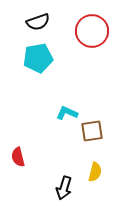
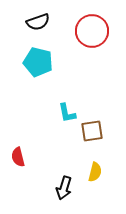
cyan pentagon: moved 4 px down; rotated 24 degrees clockwise
cyan L-shape: rotated 125 degrees counterclockwise
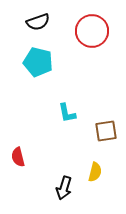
brown square: moved 14 px right
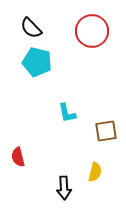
black semicircle: moved 7 px left, 6 px down; rotated 65 degrees clockwise
cyan pentagon: moved 1 px left
black arrow: rotated 20 degrees counterclockwise
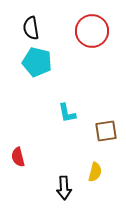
black semicircle: rotated 35 degrees clockwise
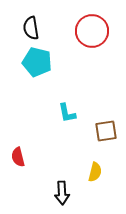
black arrow: moved 2 px left, 5 px down
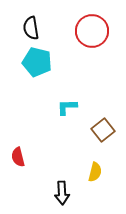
cyan L-shape: moved 6 px up; rotated 100 degrees clockwise
brown square: moved 3 px left, 1 px up; rotated 30 degrees counterclockwise
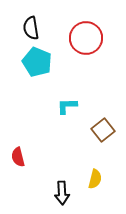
red circle: moved 6 px left, 7 px down
cyan pentagon: rotated 8 degrees clockwise
cyan L-shape: moved 1 px up
yellow semicircle: moved 7 px down
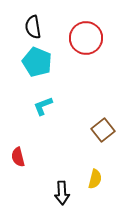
black semicircle: moved 2 px right, 1 px up
cyan L-shape: moved 24 px left; rotated 20 degrees counterclockwise
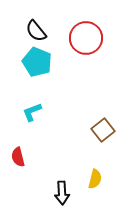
black semicircle: moved 3 px right, 4 px down; rotated 30 degrees counterclockwise
cyan L-shape: moved 11 px left, 6 px down
